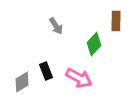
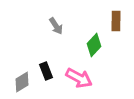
green diamond: moved 1 px down
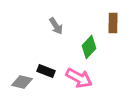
brown rectangle: moved 3 px left, 2 px down
green diamond: moved 5 px left, 2 px down
black rectangle: rotated 48 degrees counterclockwise
gray diamond: rotated 45 degrees clockwise
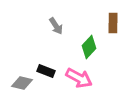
gray diamond: moved 1 px down
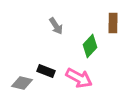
green diamond: moved 1 px right, 1 px up
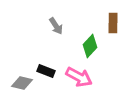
pink arrow: moved 1 px up
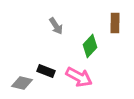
brown rectangle: moved 2 px right
